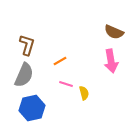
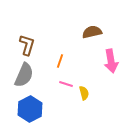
brown semicircle: moved 22 px left; rotated 144 degrees clockwise
orange line: rotated 40 degrees counterclockwise
blue hexagon: moved 2 px left, 1 px down; rotated 15 degrees counterclockwise
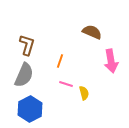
brown semicircle: rotated 36 degrees clockwise
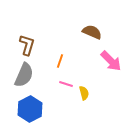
pink arrow: rotated 35 degrees counterclockwise
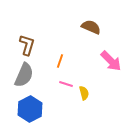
brown semicircle: moved 1 px left, 5 px up
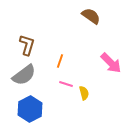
brown semicircle: moved 11 px up; rotated 12 degrees clockwise
pink arrow: moved 2 px down
gray semicircle: rotated 30 degrees clockwise
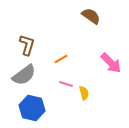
orange line: moved 1 px right, 2 px up; rotated 40 degrees clockwise
blue hexagon: moved 2 px right, 1 px up; rotated 20 degrees counterclockwise
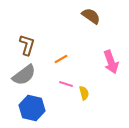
pink arrow: moved 1 px up; rotated 25 degrees clockwise
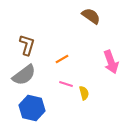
orange line: moved 1 px right
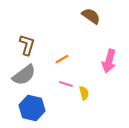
pink arrow: moved 2 px left, 1 px up; rotated 35 degrees clockwise
